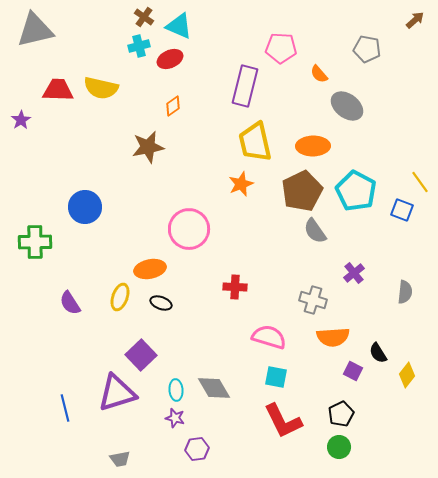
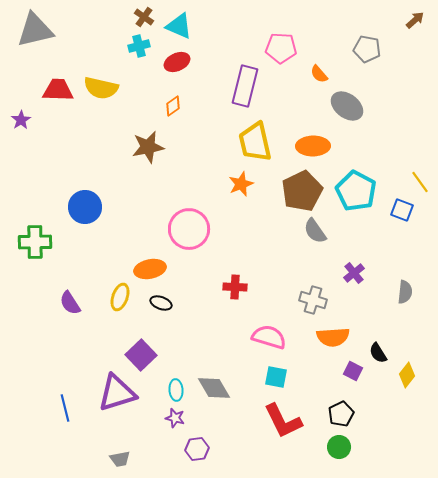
red ellipse at (170, 59): moved 7 px right, 3 px down
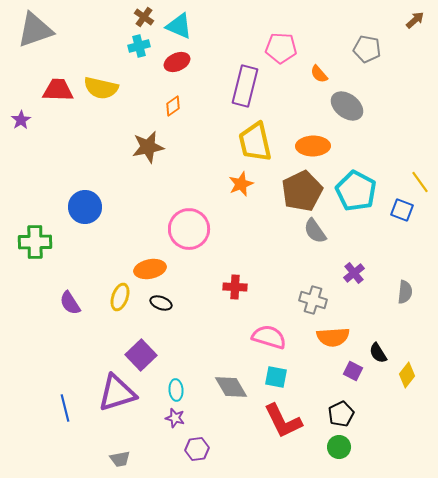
gray triangle at (35, 30): rotated 6 degrees counterclockwise
gray diamond at (214, 388): moved 17 px right, 1 px up
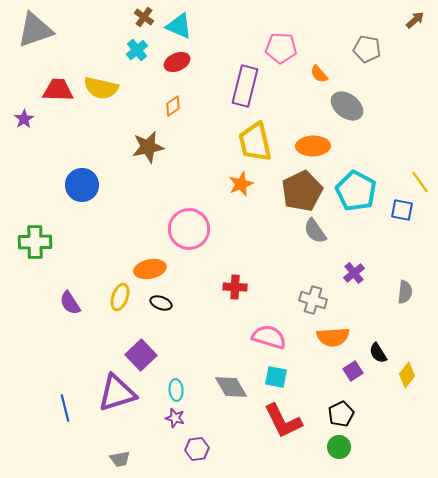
cyan cross at (139, 46): moved 2 px left, 4 px down; rotated 25 degrees counterclockwise
purple star at (21, 120): moved 3 px right, 1 px up
blue circle at (85, 207): moved 3 px left, 22 px up
blue square at (402, 210): rotated 10 degrees counterclockwise
purple square at (353, 371): rotated 30 degrees clockwise
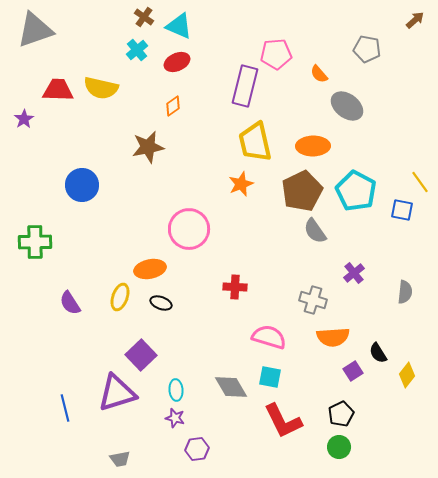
pink pentagon at (281, 48): moved 5 px left, 6 px down; rotated 8 degrees counterclockwise
cyan square at (276, 377): moved 6 px left
